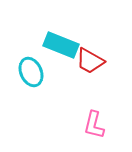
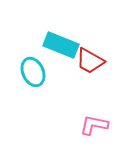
cyan ellipse: moved 2 px right
pink L-shape: rotated 88 degrees clockwise
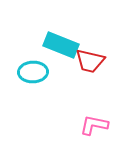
red trapezoid: rotated 16 degrees counterclockwise
cyan ellipse: rotated 68 degrees counterclockwise
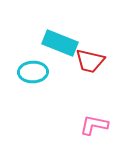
cyan rectangle: moved 1 px left, 2 px up
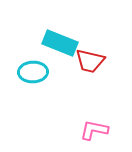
pink L-shape: moved 5 px down
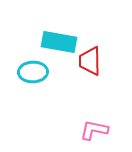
cyan rectangle: moved 1 px left, 1 px up; rotated 12 degrees counterclockwise
red trapezoid: rotated 76 degrees clockwise
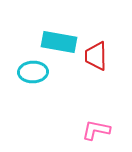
red trapezoid: moved 6 px right, 5 px up
pink L-shape: moved 2 px right
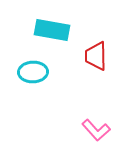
cyan rectangle: moved 7 px left, 12 px up
pink L-shape: rotated 144 degrees counterclockwise
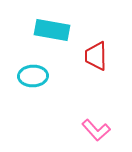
cyan ellipse: moved 4 px down
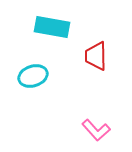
cyan rectangle: moved 3 px up
cyan ellipse: rotated 16 degrees counterclockwise
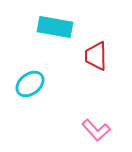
cyan rectangle: moved 3 px right
cyan ellipse: moved 3 px left, 8 px down; rotated 20 degrees counterclockwise
